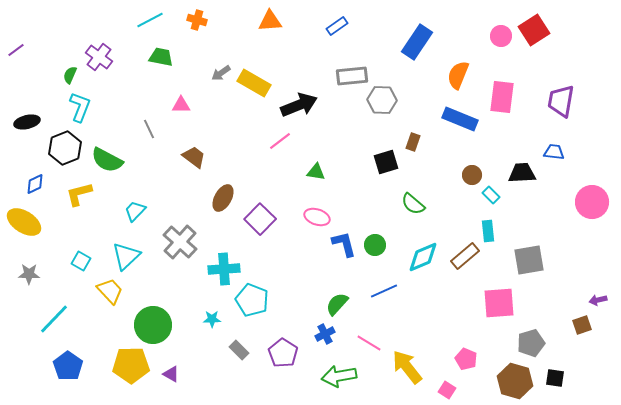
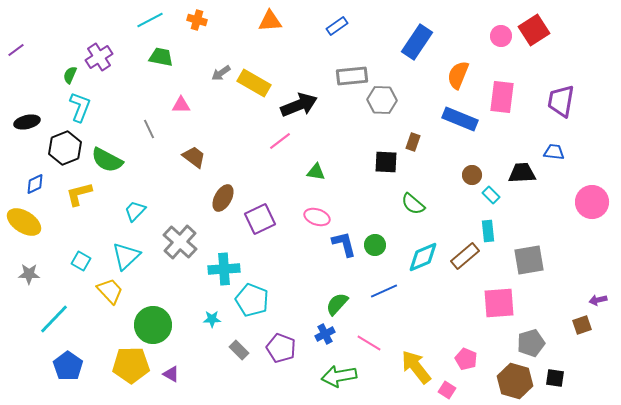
purple cross at (99, 57): rotated 20 degrees clockwise
black square at (386, 162): rotated 20 degrees clockwise
purple square at (260, 219): rotated 20 degrees clockwise
purple pentagon at (283, 353): moved 2 px left, 5 px up; rotated 12 degrees counterclockwise
yellow arrow at (407, 367): moved 9 px right
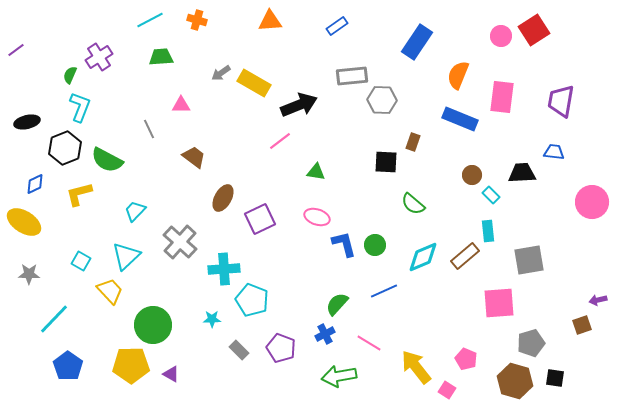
green trapezoid at (161, 57): rotated 15 degrees counterclockwise
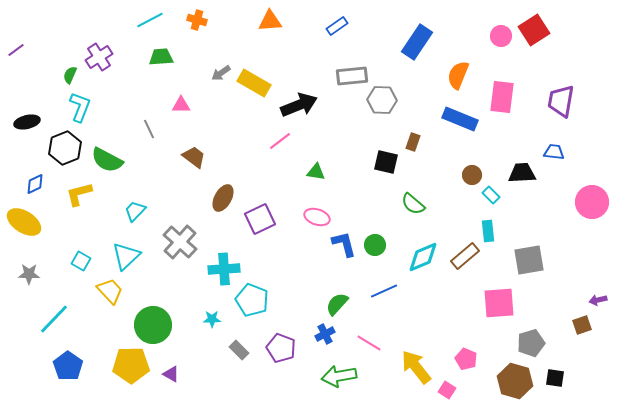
black square at (386, 162): rotated 10 degrees clockwise
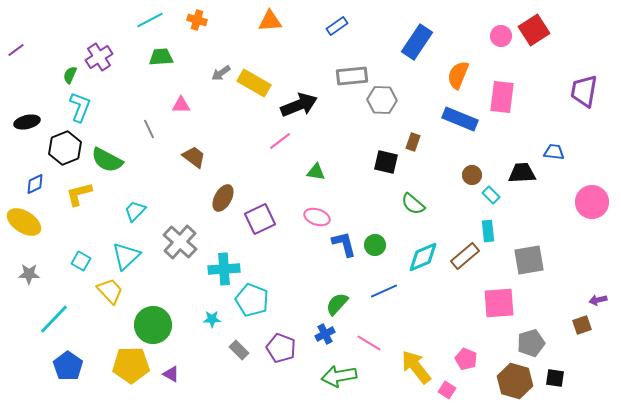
purple trapezoid at (561, 101): moved 23 px right, 10 px up
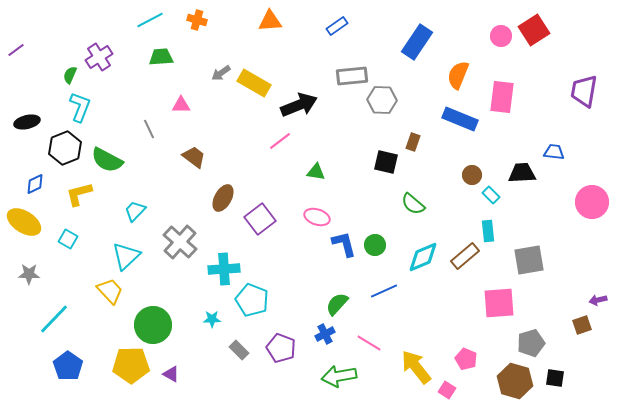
purple square at (260, 219): rotated 12 degrees counterclockwise
cyan square at (81, 261): moved 13 px left, 22 px up
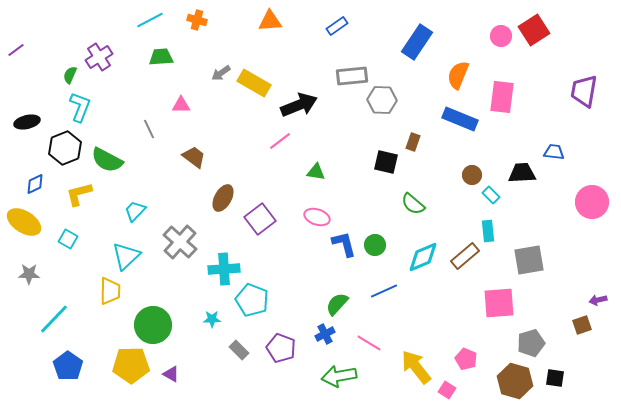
yellow trapezoid at (110, 291): rotated 44 degrees clockwise
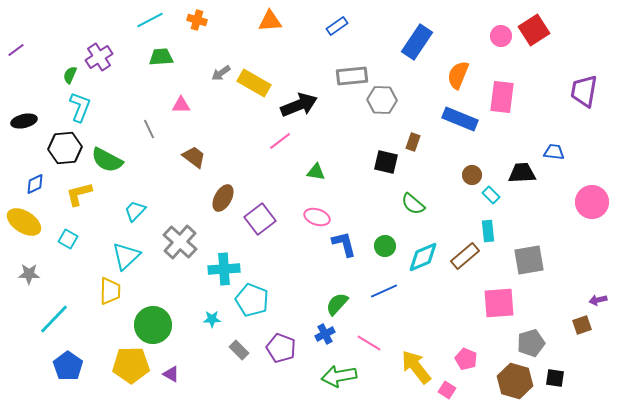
black ellipse at (27, 122): moved 3 px left, 1 px up
black hexagon at (65, 148): rotated 16 degrees clockwise
green circle at (375, 245): moved 10 px right, 1 px down
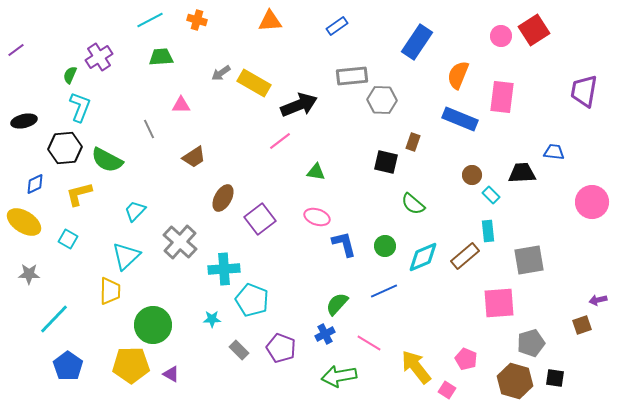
brown trapezoid at (194, 157): rotated 110 degrees clockwise
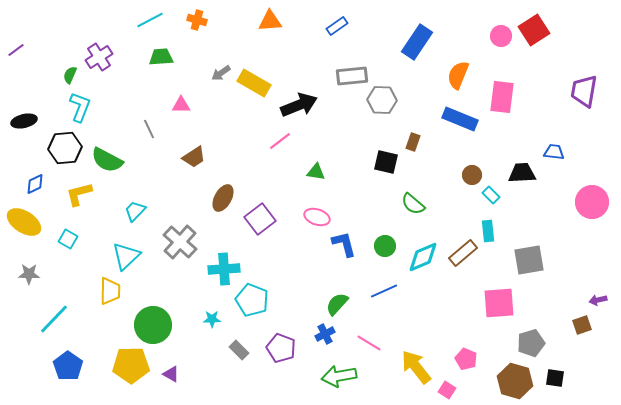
brown rectangle at (465, 256): moved 2 px left, 3 px up
